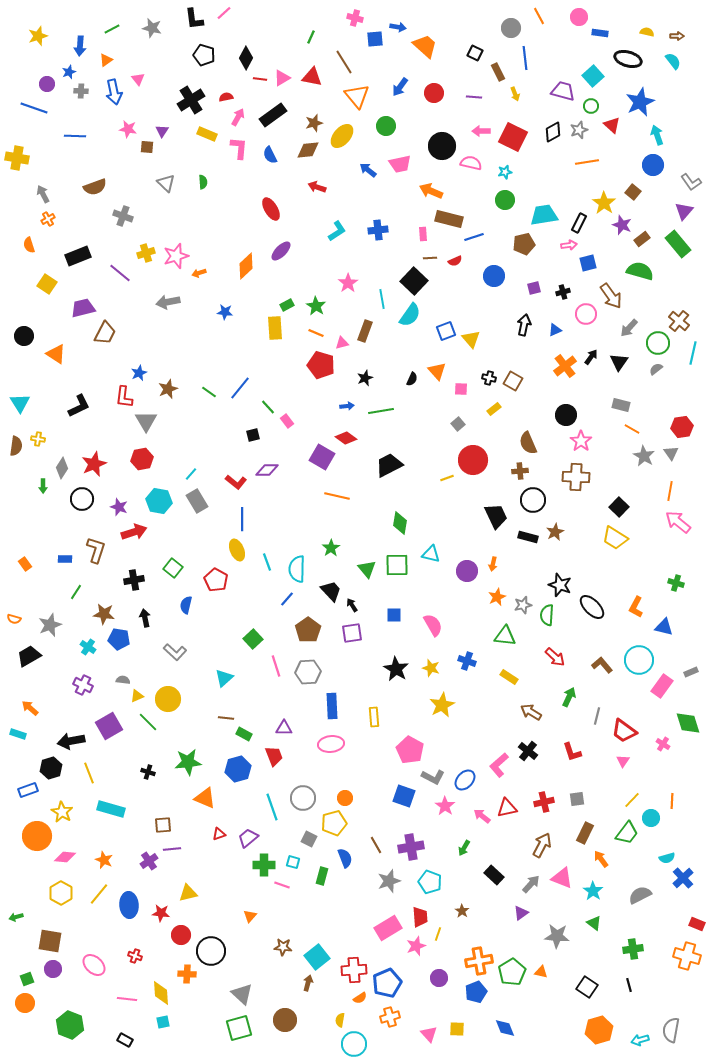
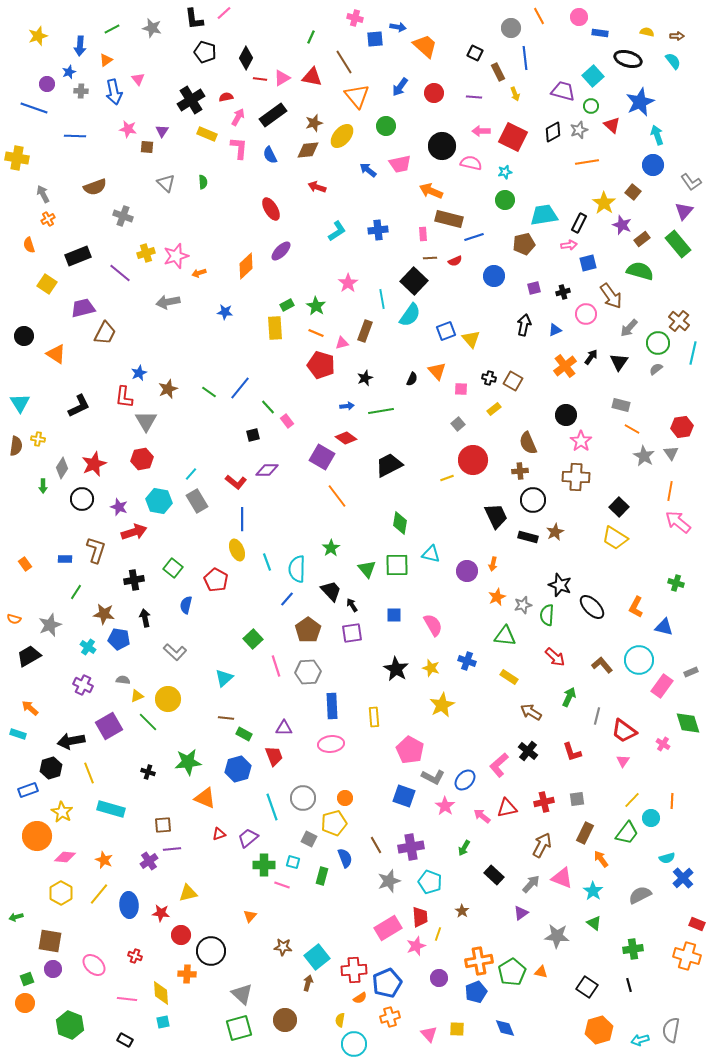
black pentagon at (204, 55): moved 1 px right, 3 px up
orange line at (337, 496): rotated 40 degrees clockwise
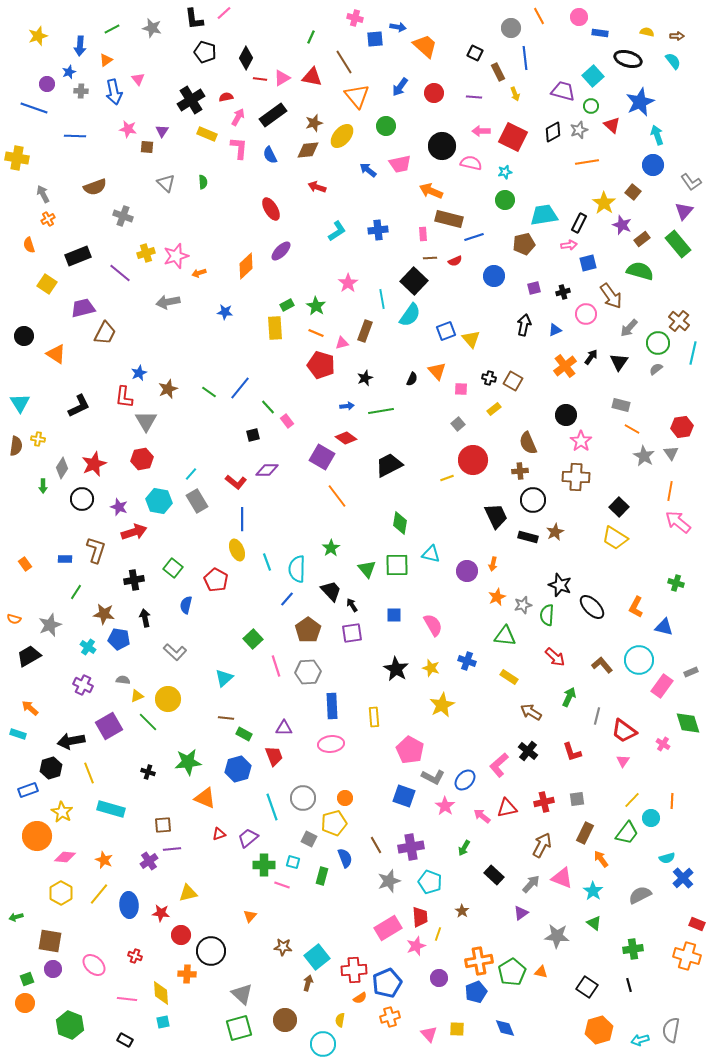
cyan circle at (354, 1044): moved 31 px left
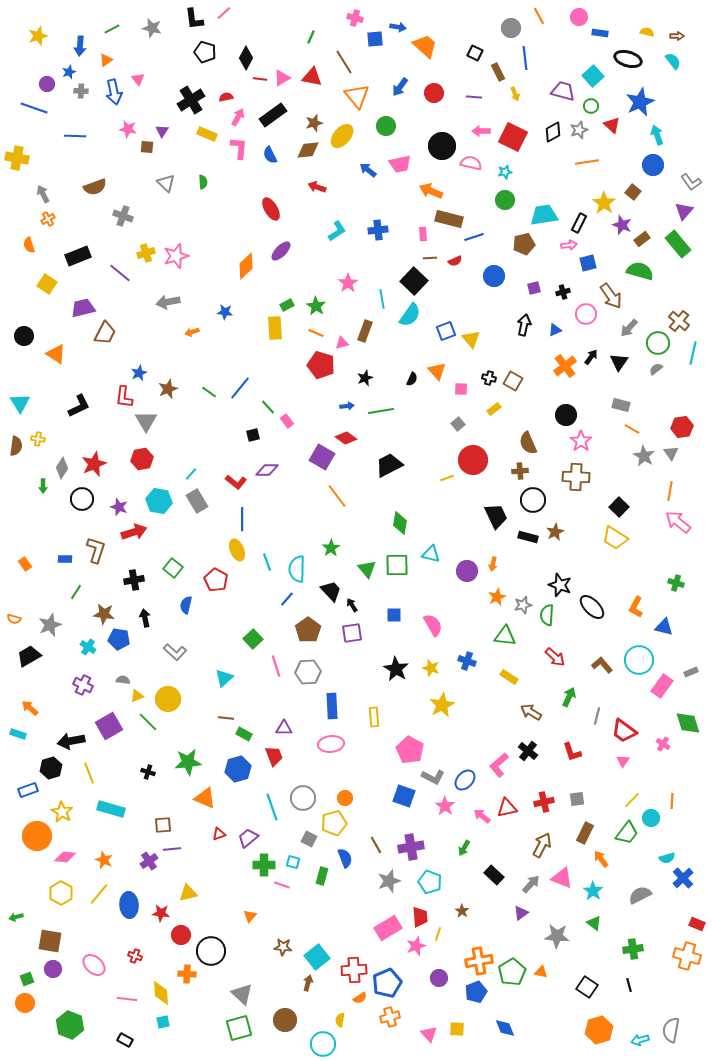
orange arrow at (199, 273): moved 7 px left, 59 px down
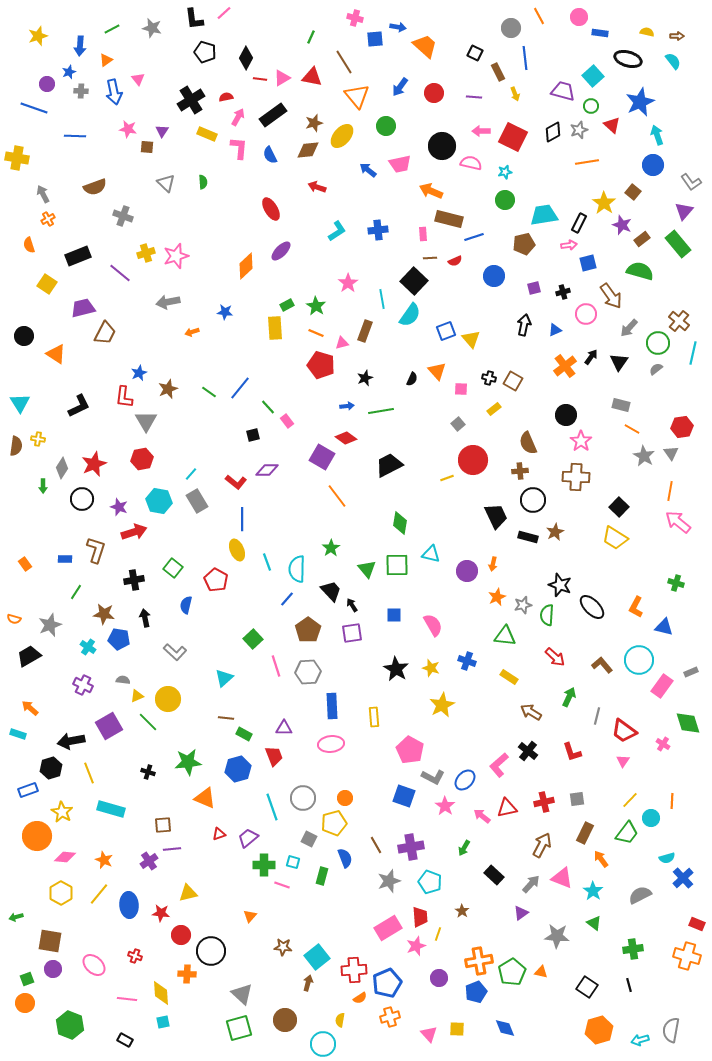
yellow line at (632, 800): moved 2 px left
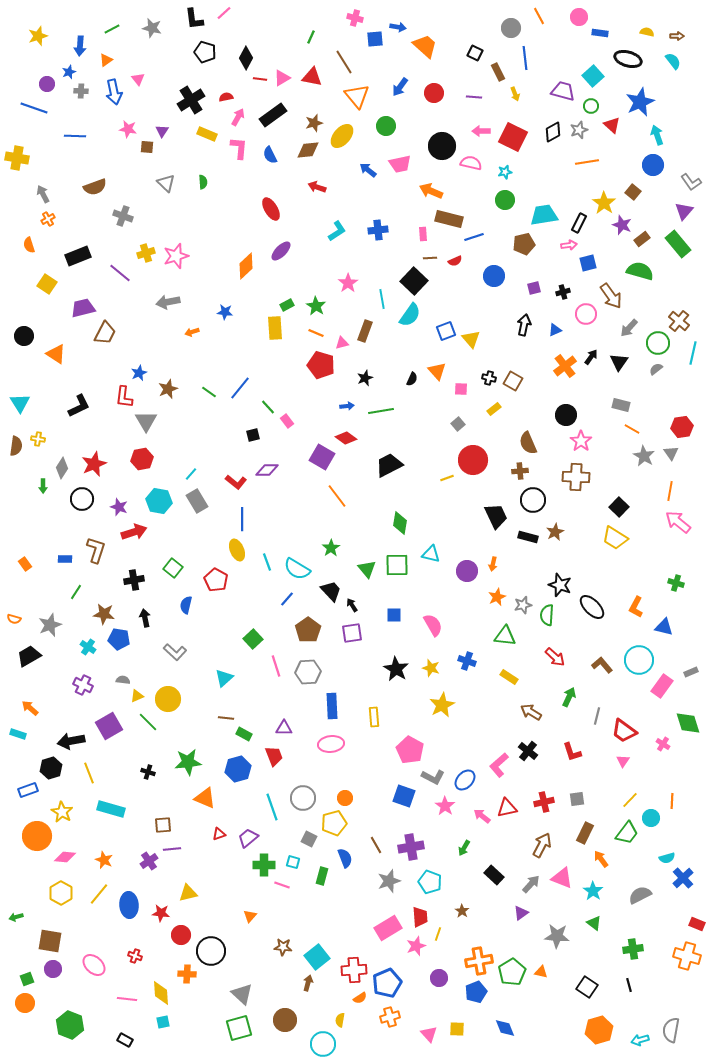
cyan semicircle at (297, 569): rotated 60 degrees counterclockwise
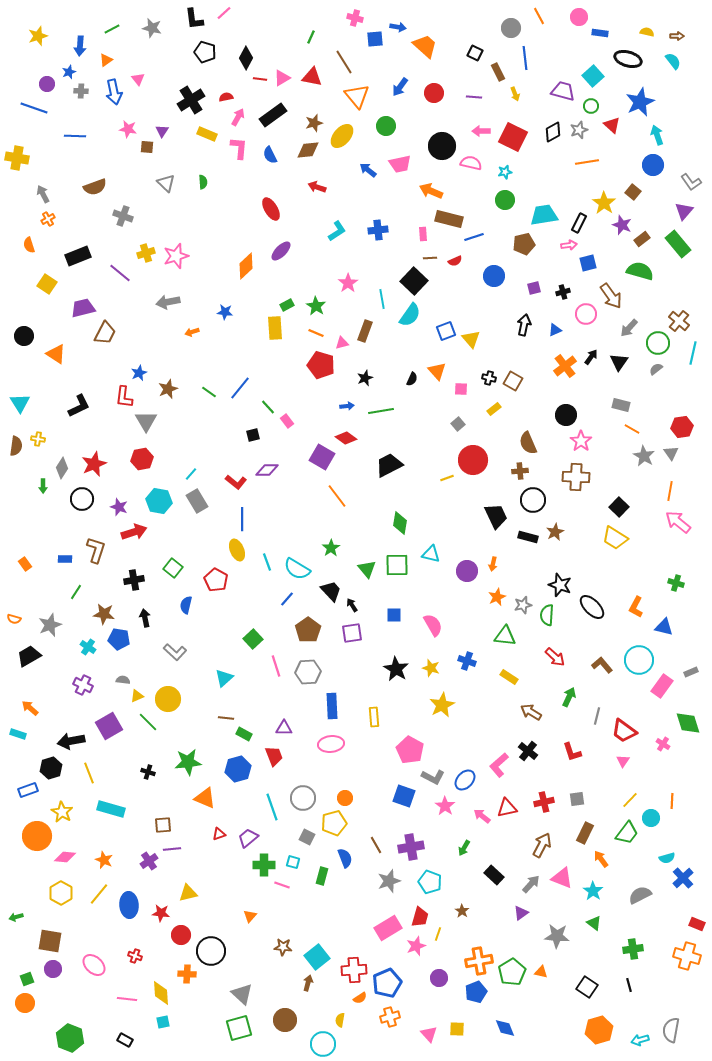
gray square at (309, 839): moved 2 px left, 2 px up
red trapezoid at (420, 917): rotated 20 degrees clockwise
green hexagon at (70, 1025): moved 13 px down
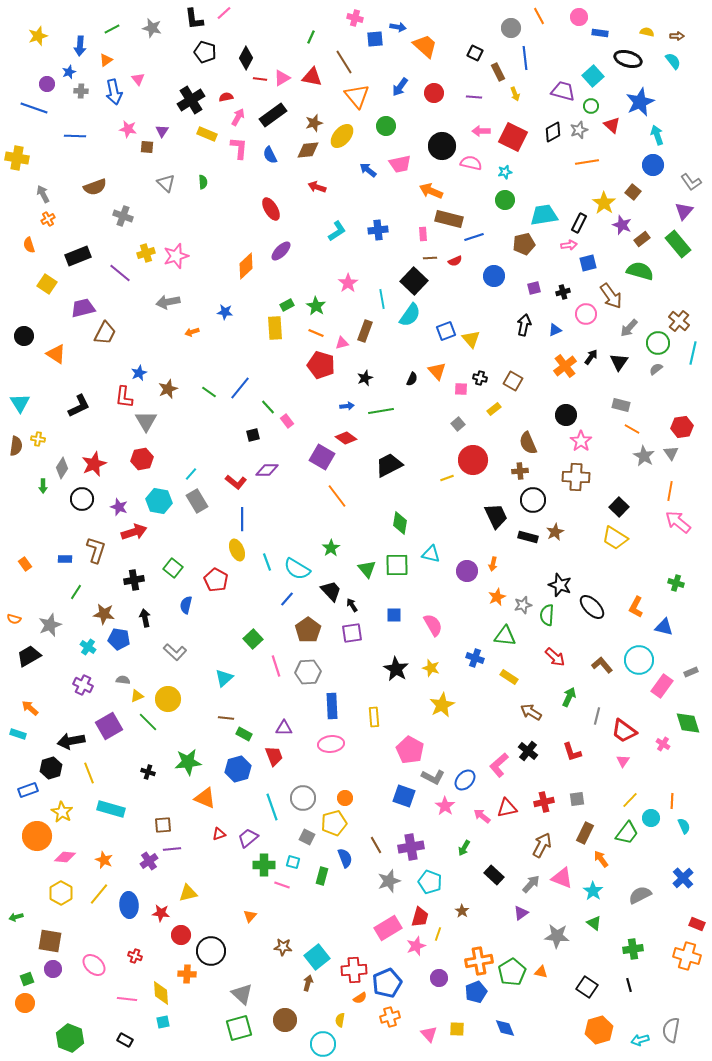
black cross at (489, 378): moved 9 px left
blue cross at (467, 661): moved 8 px right, 3 px up
cyan semicircle at (667, 858): moved 17 px right, 32 px up; rotated 98 degrees counterclockwise
